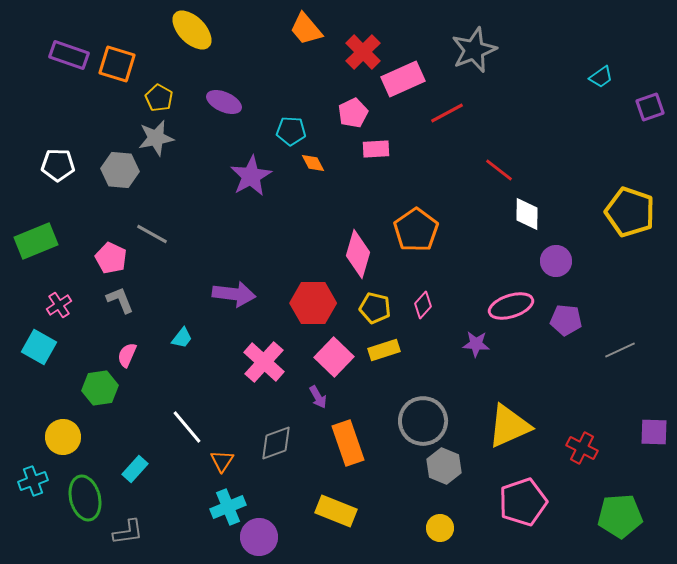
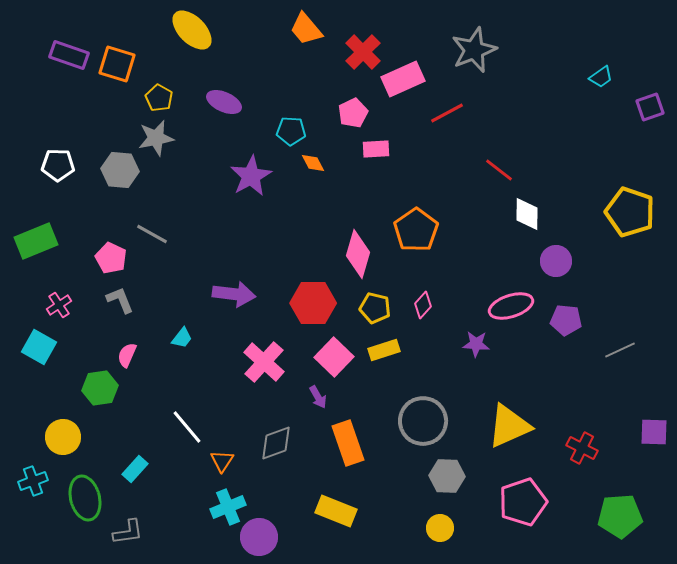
gray hexagon at (444, 466): moved 3 px right, 10 px down; rotated 20 degrees counterclockwise
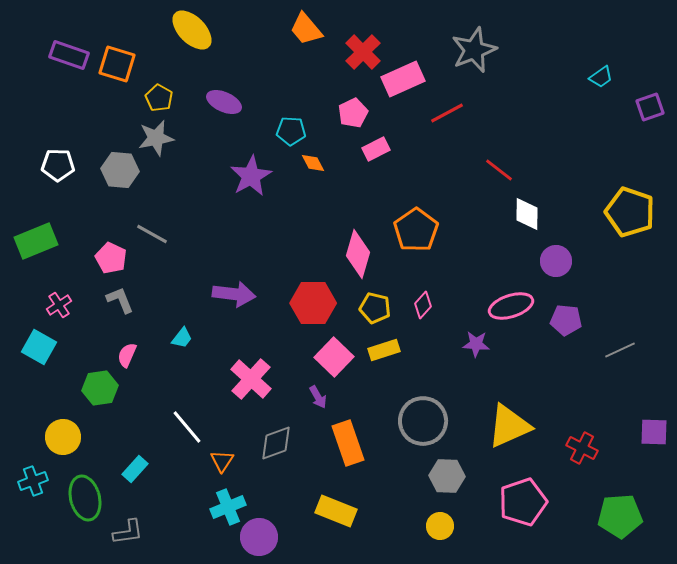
pink rectangle at (376, 149): rotated 24 degrees counterclockwise
pink cross at (264, 362): moved 13 px left, 17 px down
yellow circle at (440, 528): moved 2 px up
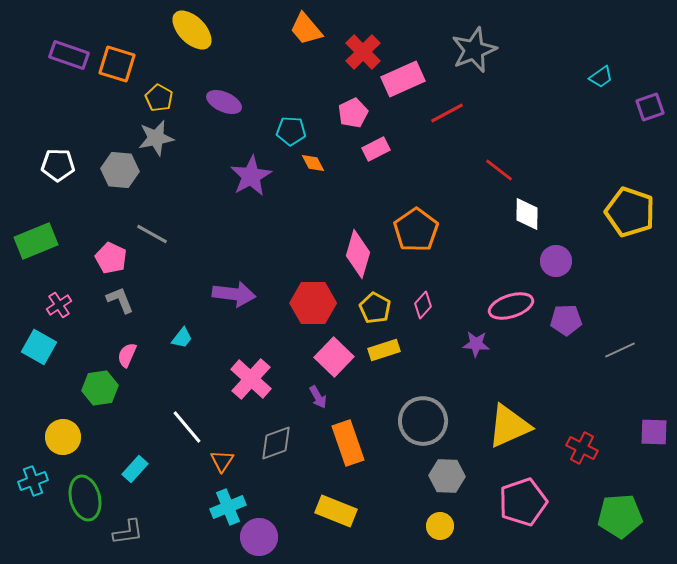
yellow pentagon at (375, 308): rotated 16 degrees clockwise
purple pentagon at (566, 320): rotated 8 degrees counterclockwise
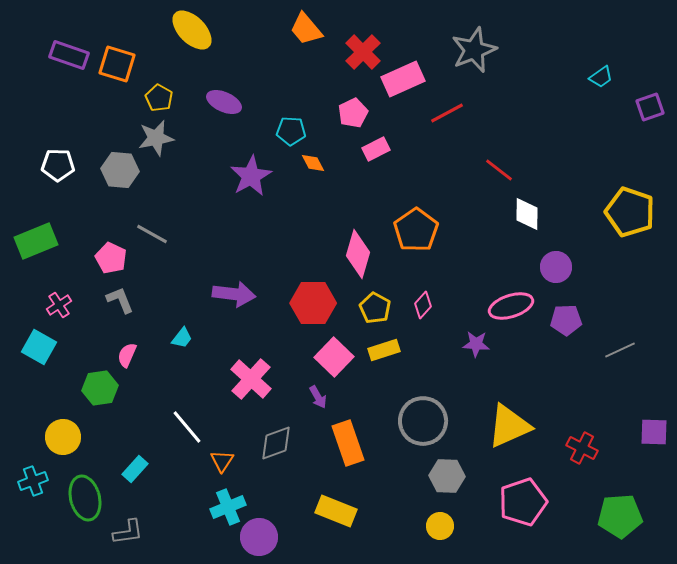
purple circle at (556, 261): moved 6 px down
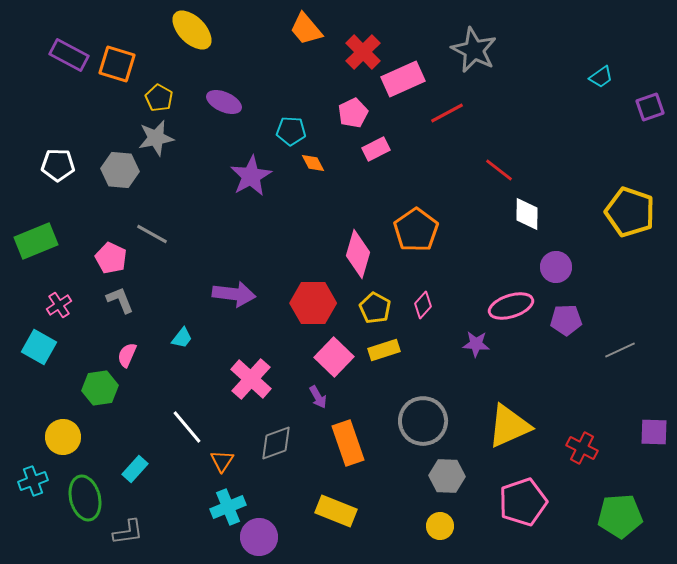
gray star at (474, 50): rotated 24 degrees counterclockwise
purple rectangle at (69, 55): rotated 9 degrees clockwise
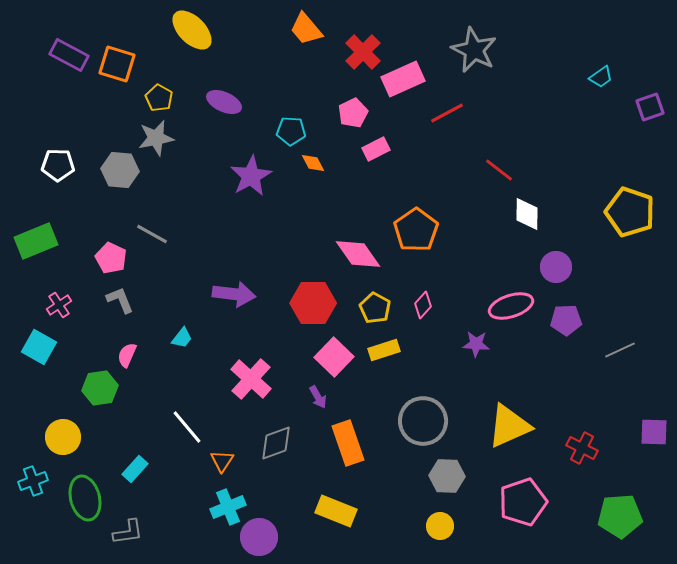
pink diamond at (358, 254): rotated 51 degrees counterclockwise
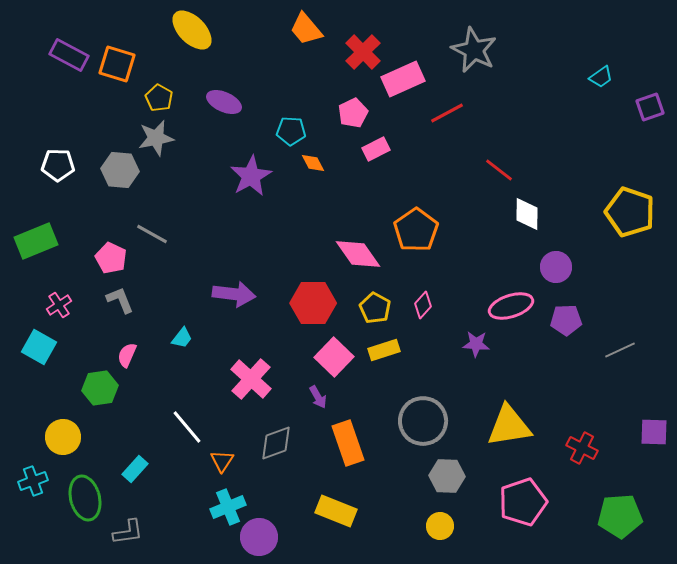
yellow triangle at (509, 426): rotated 15 degrees clockwise
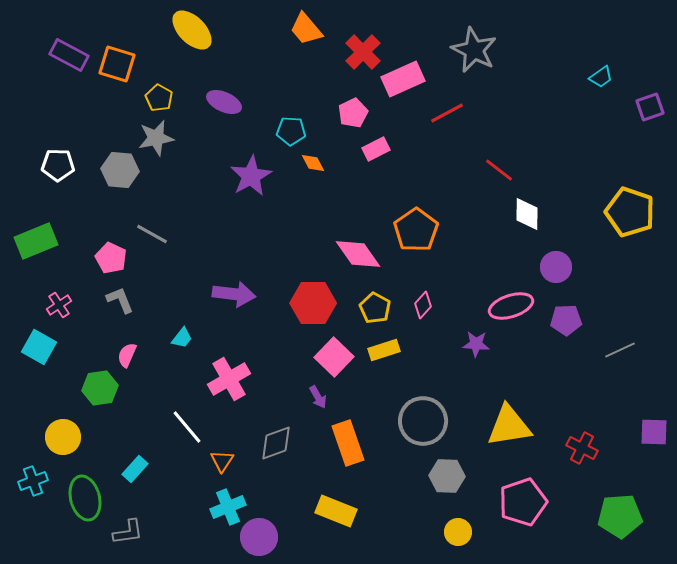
pink cross at (251, 379): moved 22 px left; rotated 18 degrees clockwise
yellow circle at (440, 526): moved 18 px right, 6 px down
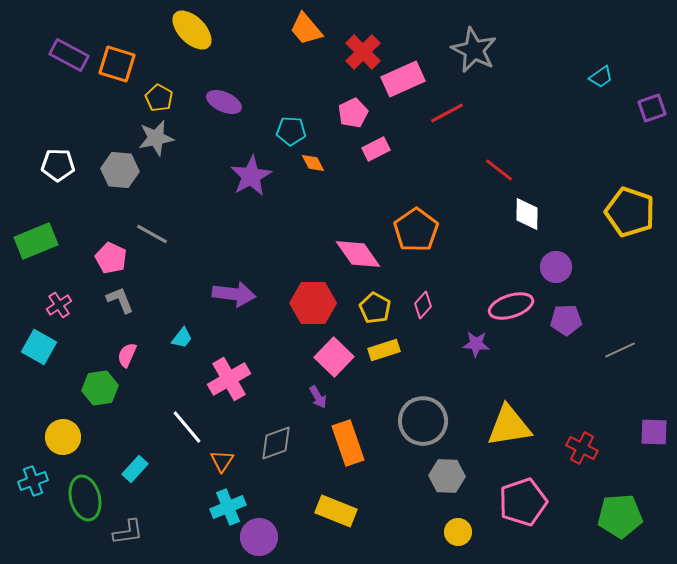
purple square at (650, 107): moved 2 px right, 1 px down
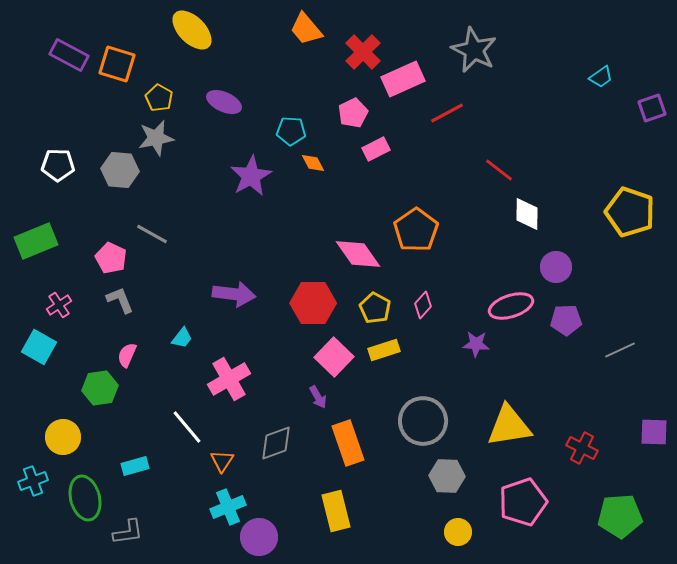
cyan rectangle at (135, 469): moved 3 px up; rotated 32 degrees clockwise
yellow rectangle at (336, 511): rotated 54 degrees clockwise
